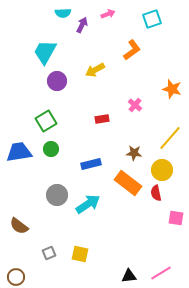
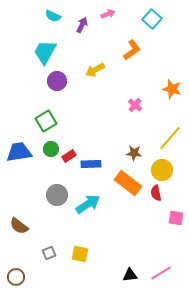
cyan semicircle: moved 10 px left, 3 px down; rotated 28 degrees clockwise
cyan square: rotated 30 degrees counterclockwise
red rectangle: moved 33 px left, 37 px down; rotated 24 degrees counterclockwise
blue rectangle: rotated 12 degrees clockwise
black triangle: moved 1 px right, 1 px up
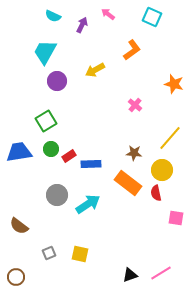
pink arrow: rotated 120 degrees counterclockwise
cyan square: moved 2 px up; rotated 18 degrees counterclockwise
orange star: moved 2 px right, 5 px up
black triangle: rotated 14 degrees counterclockwise
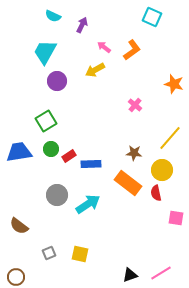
pink arrow: moved 4 px left, 33 px down
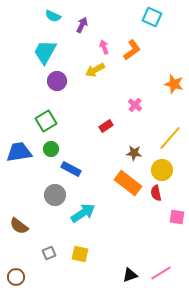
pink arrow: rotated 32 degrees clockwise
red rectangle: moved 37 px right, 30 px up
blue rectangle: moved 20 px left, 5 px down; rotated 30 degrees clockwise
gray circle: moved 2 px left
cyan arrow: moved 5 px left, 9 px down
pink square: moved 1 px right, 1 px up
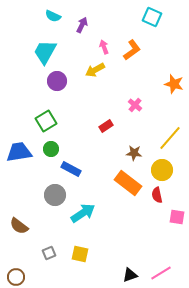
red semicircle: moved 1 px right, 2 px down
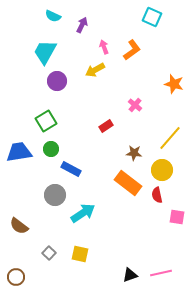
gray square: rotated 24 degrees counterclockwise
pink line: rotated 20 degrees clockwise
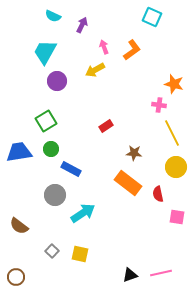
pink cross: moved 24 px right; rotated 32 degrees counterclockwise
yellow line: moved 2 px right, 5 px up; rotated 68 degrees counterclockwise
yellow circle: moved 14 px right, 3 px up
red semicircle: moved 1 px right, 1 px up
gray square: moved 3 px right, 2 px up
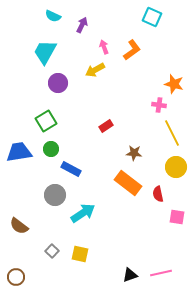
purple circle: moved 1 px right, 2 px down
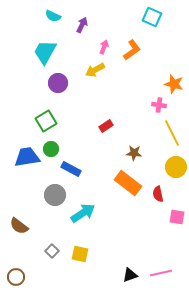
pink arrow: rotated 40 degrees clockwise
blue trapezoid: moved 8 px right, 5 px down
